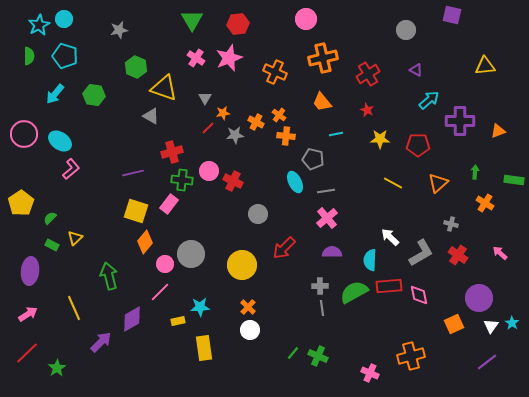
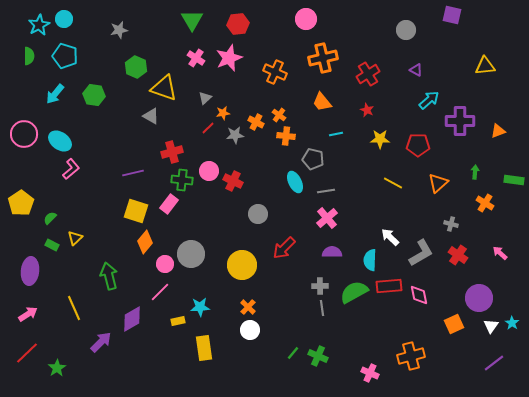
gray triangle at (205, 98): rotated 16 degrees clockwise
purple line at (487, 362): moved 7 px right, 1 px down
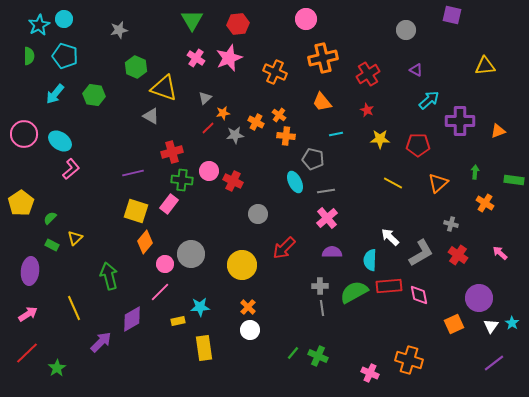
orange cross at (411, 356): moved 2 px left, 4 px down; rotated 32 degrees clockwise
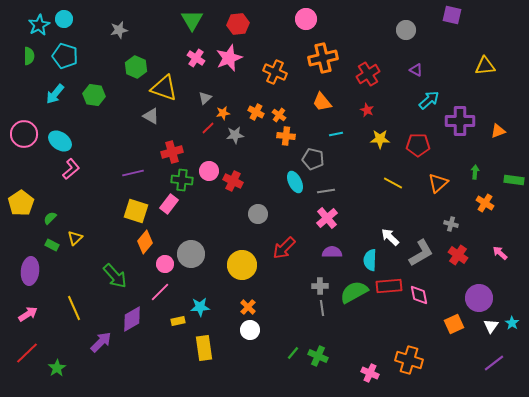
orange cross at (256, 122): moved 10 px up
green arrow at (109, 276): moved 6 px right; rotated 152 degrees clockwise
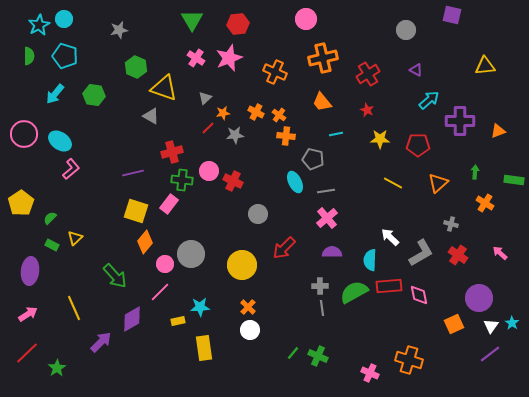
purple line at (494, 363): moved 4 px left, 9 px up
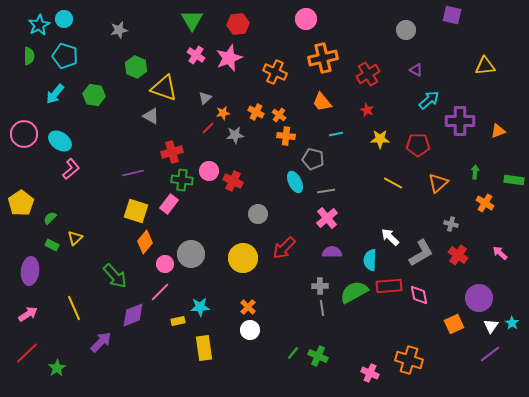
pink cross at (196, 58): moved 3 px up
yellow circle at (242, 265): moved 1 px right, 7 px up
purple diamond at (132, 319): moved 1 px right, 4 px up; rotated 8 degrees clockwise
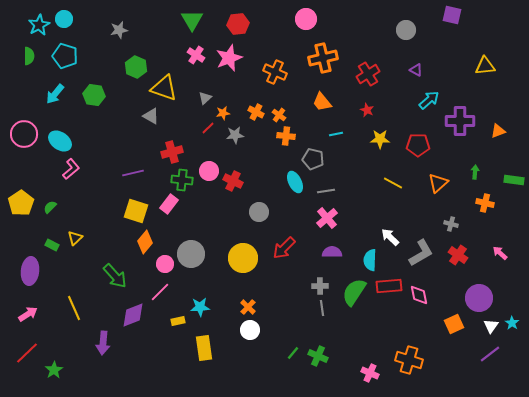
orange cross at (485, 203): rotated 18 degrees counterclockwise
gray circle at (258, 214): moved 1 px right, 2 px up
green semicircle at (50, 218): moved 11 px up
green semicircle at (354, 292): rotated 28 degrees counterclockwise
purple arrow at (101, 342): moved 2 px right, 1 px down; rotated 140 degrees clockwise
green star at (57, 368): moved 3 px left, 2 px down
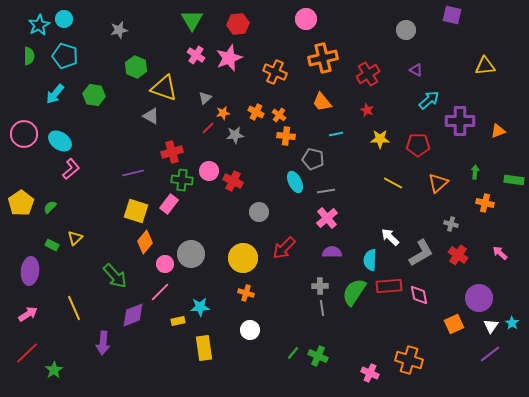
orange cross at (248, 307): moved 2 px left, 14 px up; rotated 28 degrees counterclockwise
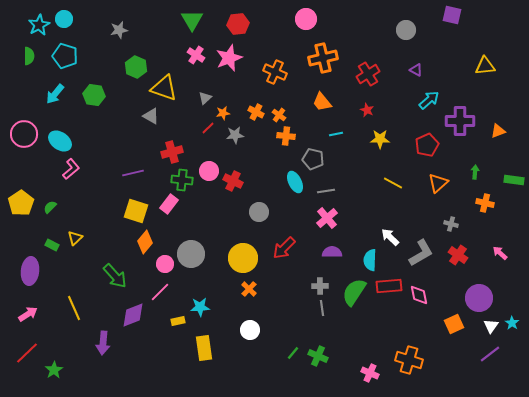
red pentagon at (418, 145): moved 9 px right; rotated 25 degrees counterclockwise
orange cross at (246, 293): moved 3 px right, 4 px up; rotated 28 degrees clockwise
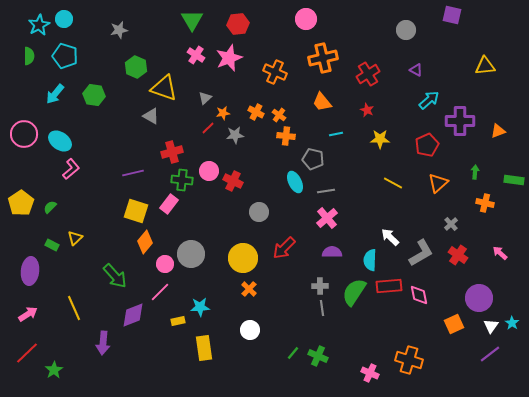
gray cross at (451, 224): rotated 32 degrees clockwise
